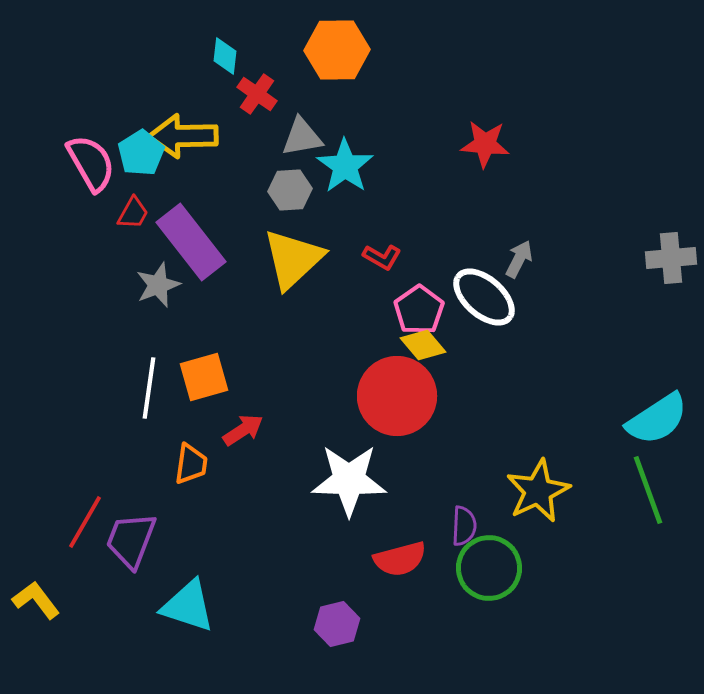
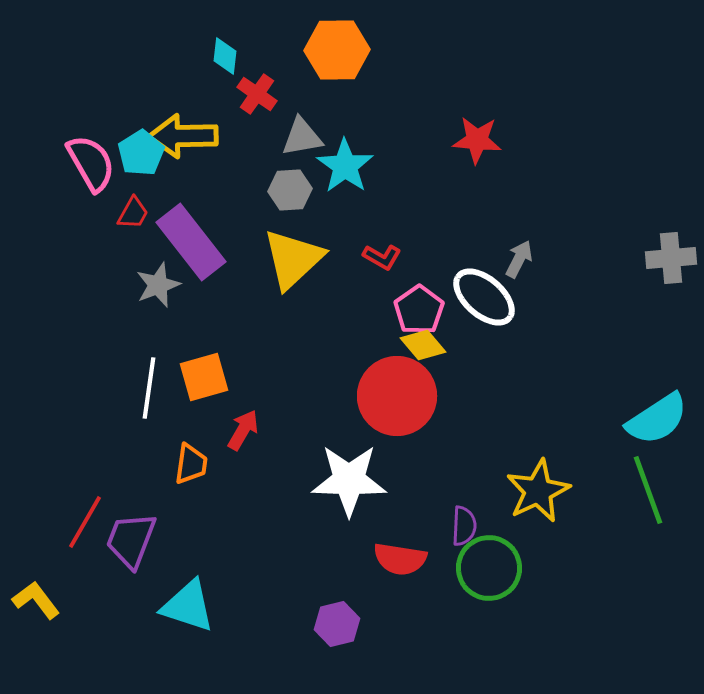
red star: moved 8 px left, 4 px up
red arrow: rotated 27 degrees counterclockwise
red semicircle: rotated 24 degrees clockwise
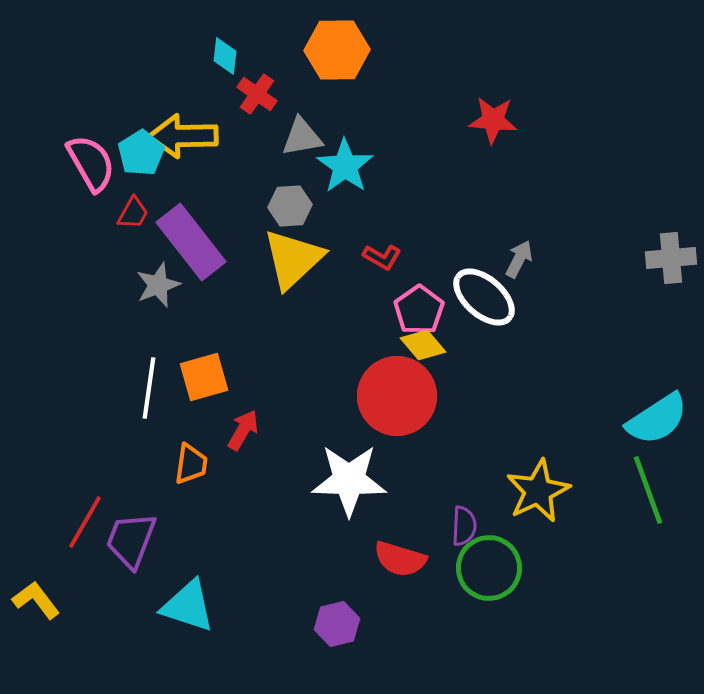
red star: moved 16 px right, 20 px up
gray hexagon: moved 16 px down
red semicircle: rotated 8 degrees clockwise
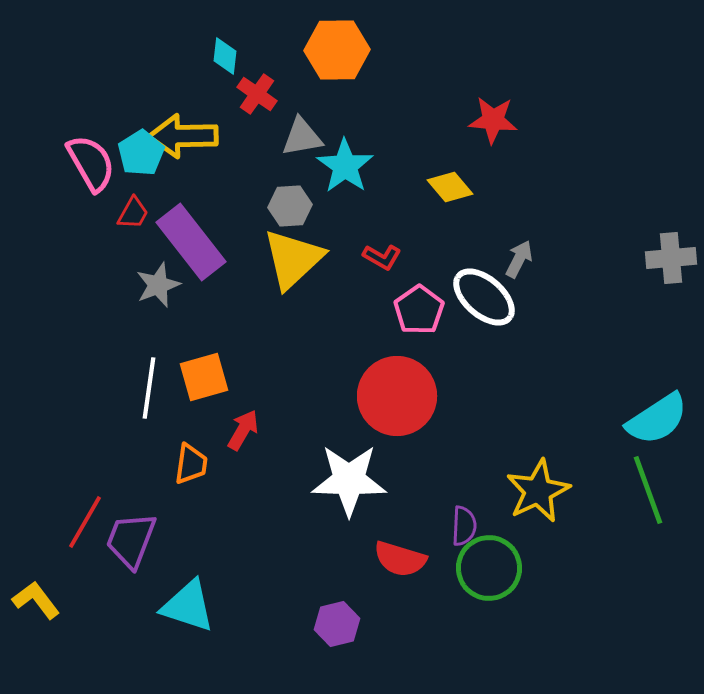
yellow diamond: moved 27 px right, 158 px up
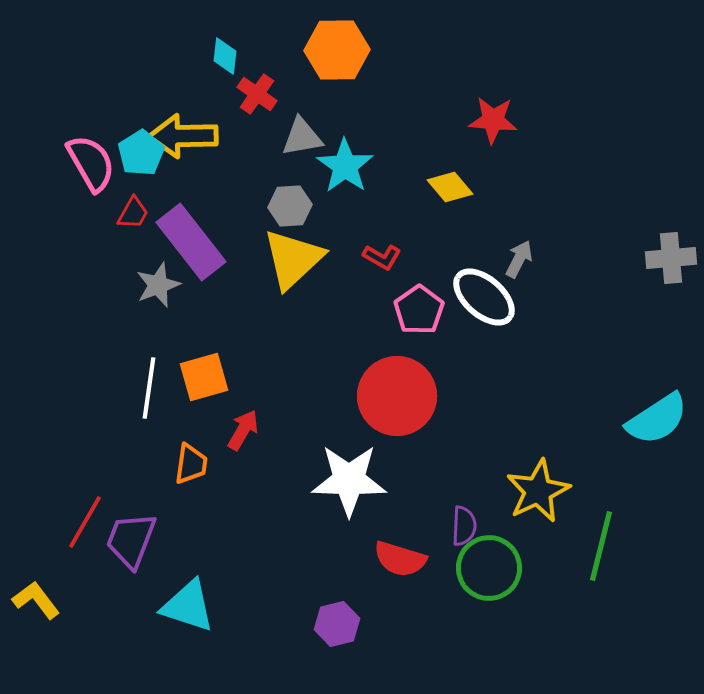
green line: moved 47 px left, 56 px down; rotated 34 degrees clockwise
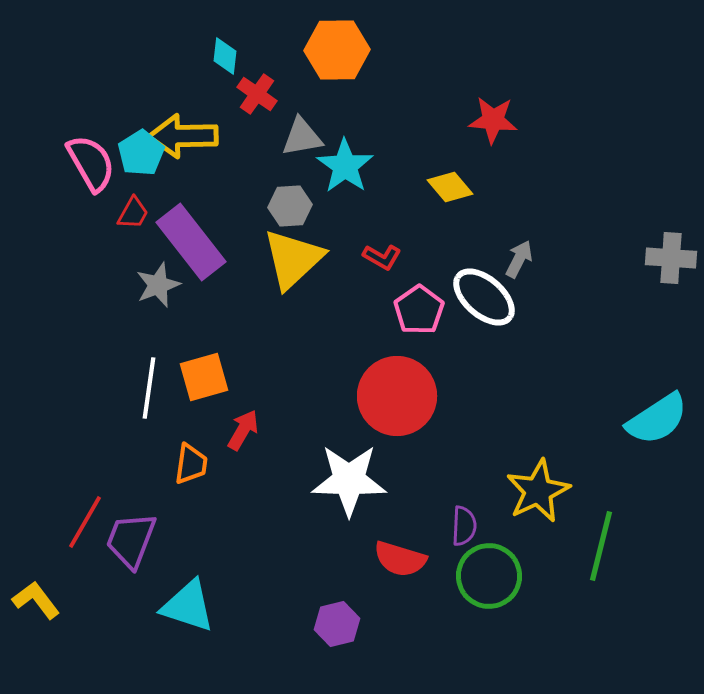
gray cross: rotated 9 degrees clockwise
green circle: moved 8 px down
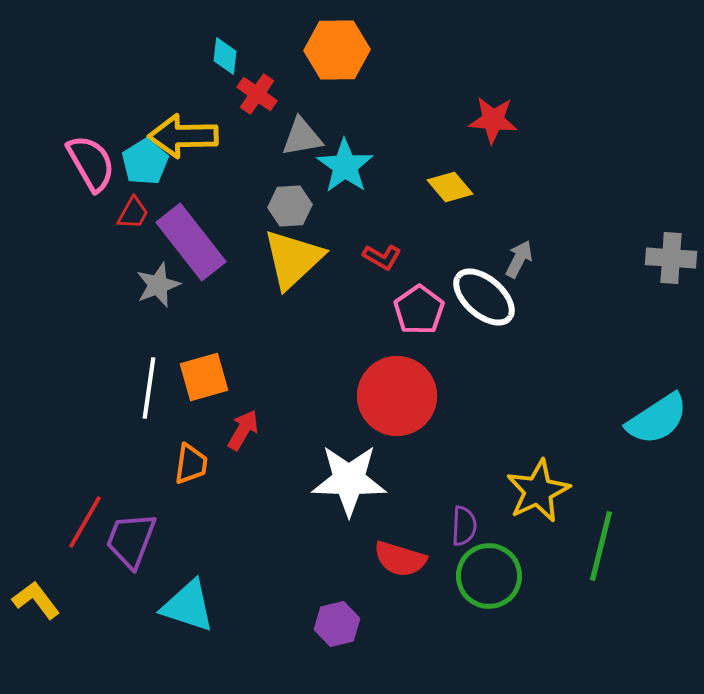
cyan pentagon: moved 4 px right, 9 px down
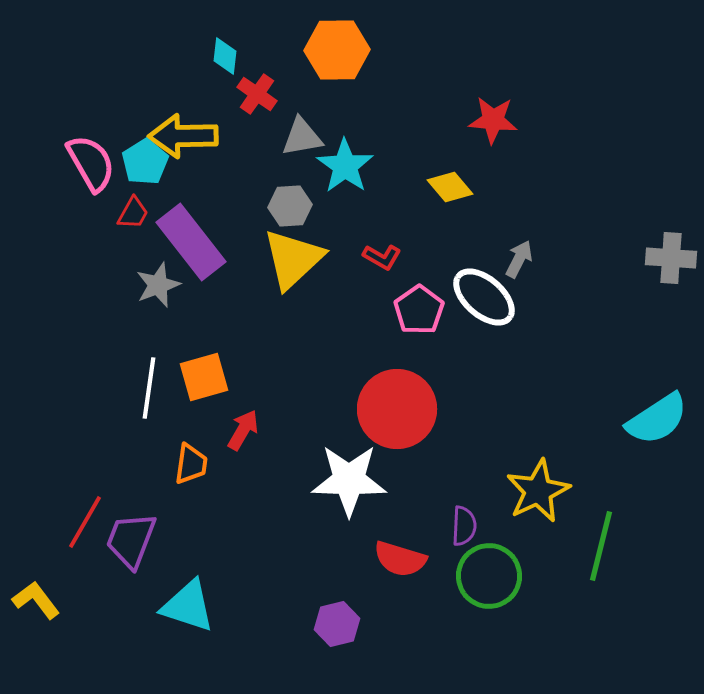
red circle: moved 13 px down
